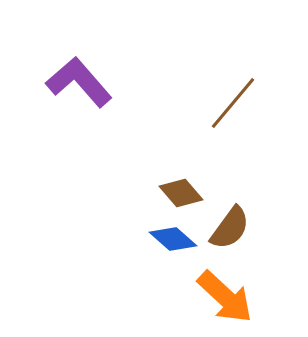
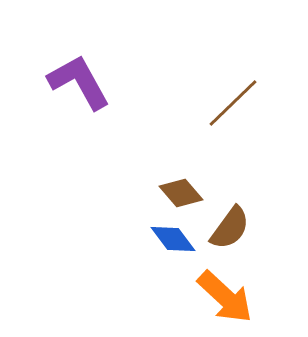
purple L-shape: rotated 12 degrees clockwise
brown line: rotated 6 degrees clockwise
blue diamond: rotated 12 degrees clockwise
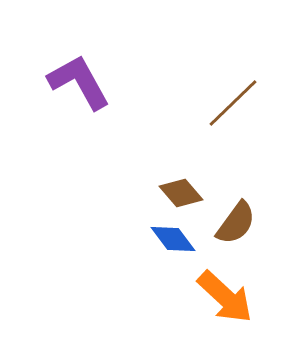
brown semicircle: moved 6 px right, 5 px up
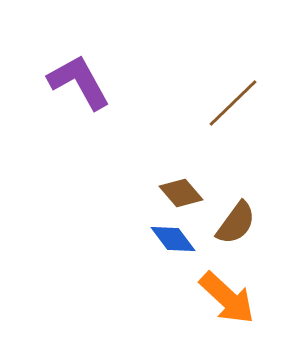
orange arrow: moved 2 px right, 1 px down
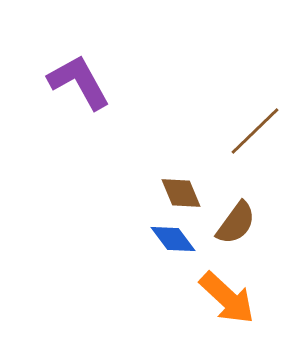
brown line: moved 22 px right, 28 px down
brown diamond: rotated 18 degrees clockwise
